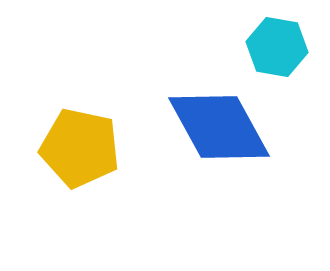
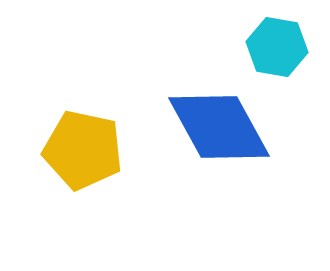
yellow pentagon: moved 3 px right, 2 px down
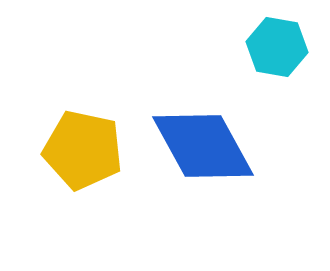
blue diamond: moved 16 px left, 19 px down
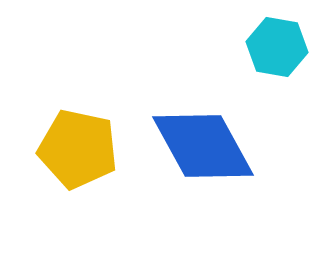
yellow pentagon: moved 5 px left, 1 px up
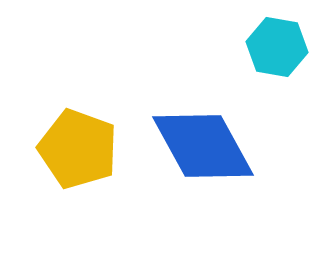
yellow pentagon: rotated 8 degrees clockwise
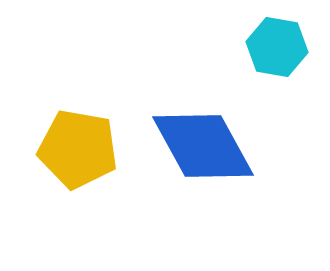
yellow pentagon: rotated 10 degrees counterclockwise
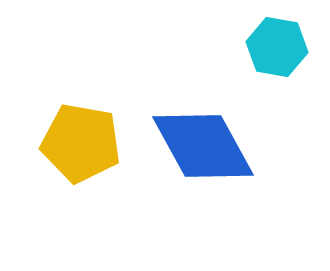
yellow pentagon: moved 3 px right, 6 px up
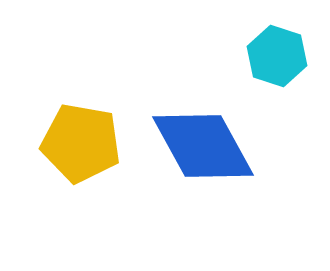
cyan hexagon: moved 9 px down; rotated 8 degrees clockwise
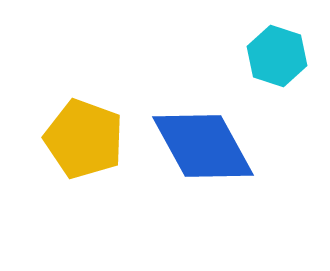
yellow pentagon: moved 3 px right, 4 px up; rotated 10 degrees clockwise
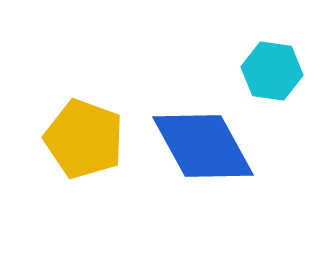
cyan hexagon: moved 5 px left, 15 px down; rotated 10 degrees counterclockwise
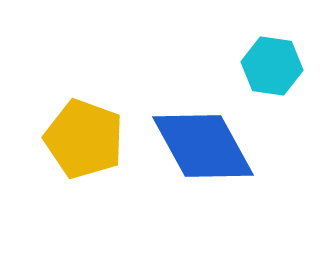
cyan hexagon: moved 5 px up
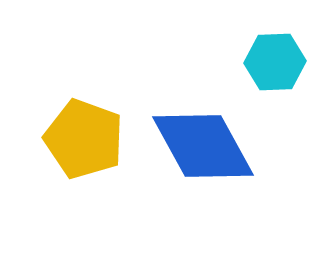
cyan hexagon: moved 3 px right, 4 px up; rotated 10 degrees counterclockwise
